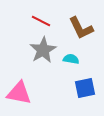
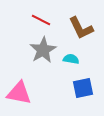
red line: moved 1 px up
blue square: moved 2 px left
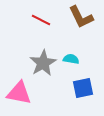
brown L-shape: moved 11 px up
gray star: moved 13 px down
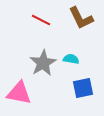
brown L-shape: moved 1 px down
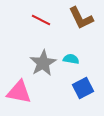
blue square: rotated 15 degrees counterclockwise
pink triangle: moved 1 px up
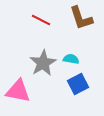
brown L-shape: rotated 8 degrees clockwise
blue square: moved 5 px left, 4 px up
pink triangle: moved 1 px left, 1 px up
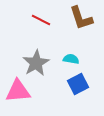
gray star: moved 7 px left
pink triangle: rotated 16 degrees counterclockwise
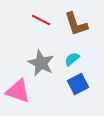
brown L-shape: moved 5 px left, 6 px down
cyan semicircle: moved 1 px right; rotated 49 degrees counterclockwise
gray star: moved 5 px right; rotated 16 degrees counterclockwise
pink triangle: rotated 24 degrees clockwise
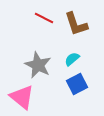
red line: moved 3 px right, 2 px up
gray star: moved 3 px left, 2 px down
blue square: moved 1 px left
pink triangle: moved 4 px right, 6 px down; rotated 20 degrees clockwise
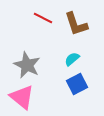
red line: moved 1 px left
gray star: moved 11 px left
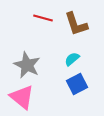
red line: rotated 12 degrees counterclockwise
